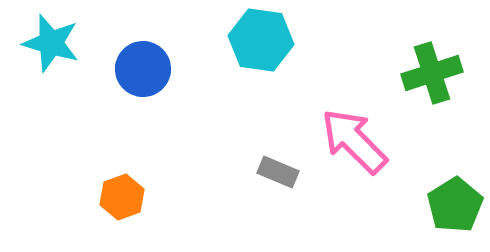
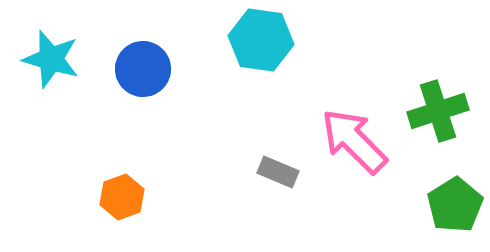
cyan star: moved 16 px down
green cross: moved 6 px right, 38 px down
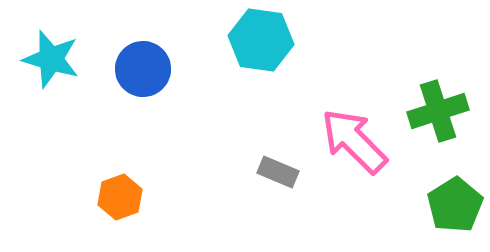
orange hexagon: moved 2 px left
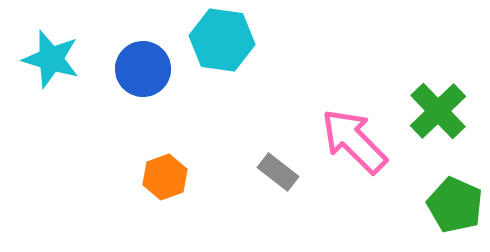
cyan hexagon: moved 39 px left
green cross: rotated 26 degrees counterclockwise
gray rectangle: rotated 15 degrees clockwise
orange hexagon: moved 45 px right, 20 px up
green pentagon: rotated 16 degrees counterclockwise
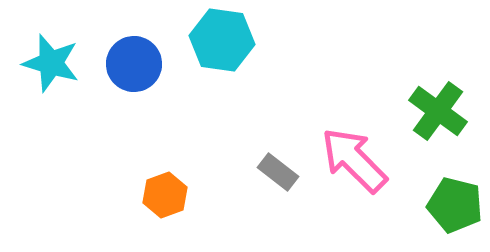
cyan star: moved 4 px down
blue circle: moved 9 px left, 5 px up
green cross: rotated 10 degrees counterclockwise
pink arrow: moved 19 px down
orange hexagon: moved 18 px down
green pentagon: rotated 10 degrees counterclockwise
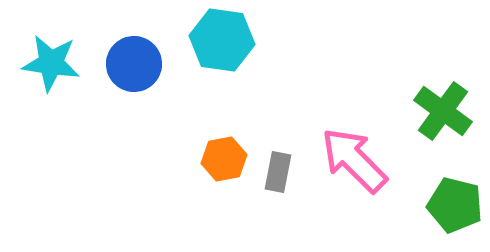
cyan star: rotated 8 degrees counterclockwise
green cross: moved 5 px right
gray rectangle: rotated 63 degrees clockwise
orange hexagon: moved 59 px right, 36 px up; rotated 9 degrees clockwise
